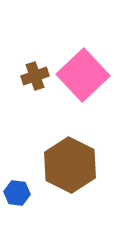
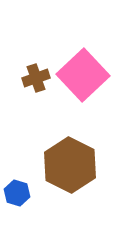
brown cross: moved 1 px right, 2 px down
blue hexagon: rotated 10 degrees clockwise
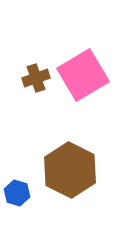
pink square: rotated 12 degrees clockwise
brown hexagon: moved 5 px down
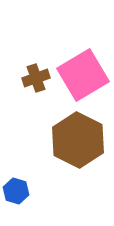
brown hexagon: moved 8 px right, 30 px up
blue hexagon: moved 1 px left, 2 px up
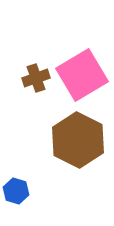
pink square: moved 1 px left
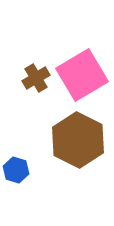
brown cross: rotated 12 degrees counterclockwise
blue hexagon: moved 21 px up
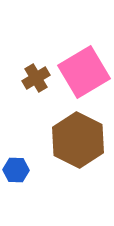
pink square: moved 2 px right, 3 px up
blue hexagon: rotated 15 degrees counterclockwise
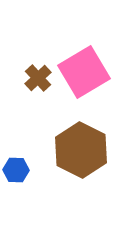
brown cross: moved 2 px right; rotated 12 degrees counterclockwise
brown hexagon: moved 3 px right, 10 px down
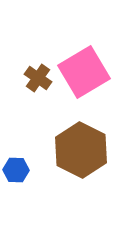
brown cross: rotated 12 degrees counterclockwise
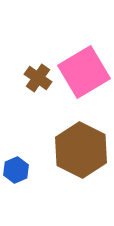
blue hexagon: rotated 25 degrees counterclockwise
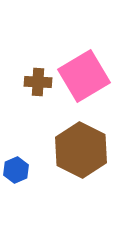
pink square: moved 4 px down
brown cross: moved 4 px down; rotated 32 degrees counterclockwise
